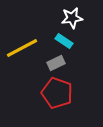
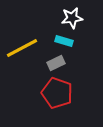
cyan rectangle: rotated 18 degrees counterclockwise
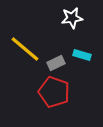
cyan rectangle: moved 18 px right, 14 px down
yellow line: moved 3 px right, 1 px down; rotated 68 degrees clockwise
red pentagon: moved 3 px left, 1 px up
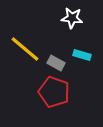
white star: rotated 15 degrees clockwise
gray rectangle: rotated 54 degrees clockwise
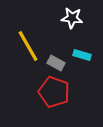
yellow line: moved 3 px right, 3 px up; rotated 20 degrees clockwise
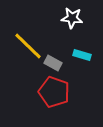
yellow line: rotated 16 degrees counterclockwise
gray rectangle: moved 3 px left
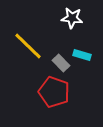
gray rectangle: moved 8 px right; rotated 18 degrees clockwise
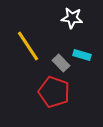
yellow line: rotated 12 degrees clockwise
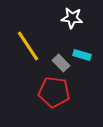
red pentagon: rotated 12 degrees counterclockwise
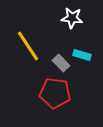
red pentagon: moved 1 px right, 1 px down
